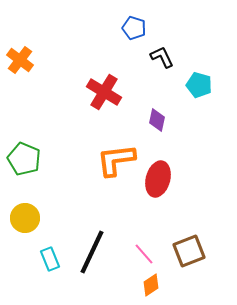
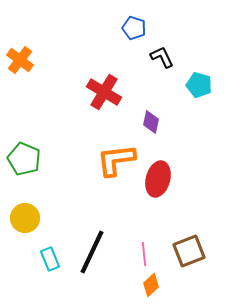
purple diamond: moved 6 px left, 2 px down
pink line: rotated 35 degrees clockwise
orange diamond: rotated 10 degrees counterclockwise
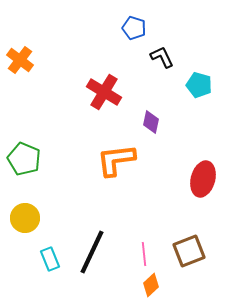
red ellipse: moved 45 px right
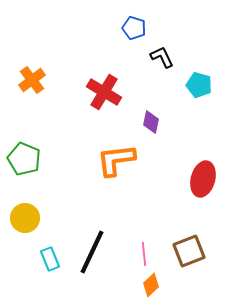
orange cross: moved 12 px right, 20 px down; rotated 16 degrees clockwise
